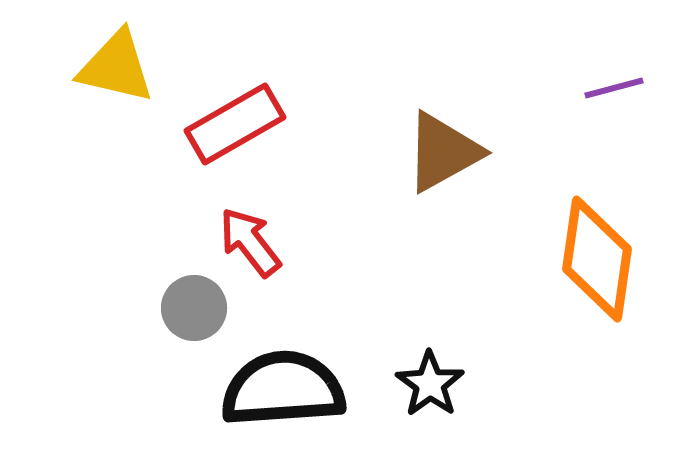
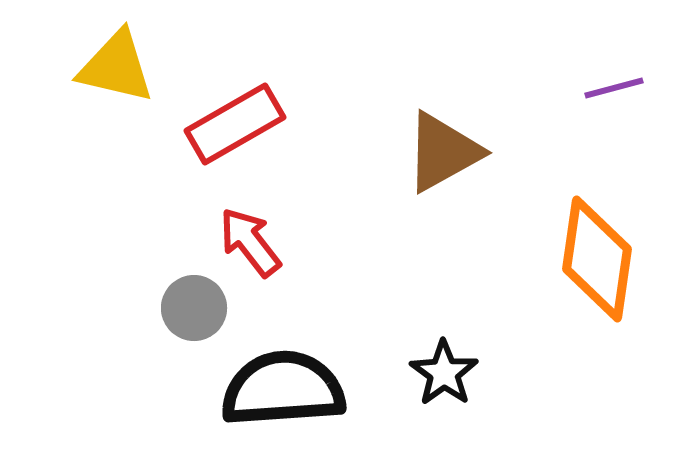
black star: moved 14 px right, 11 px up
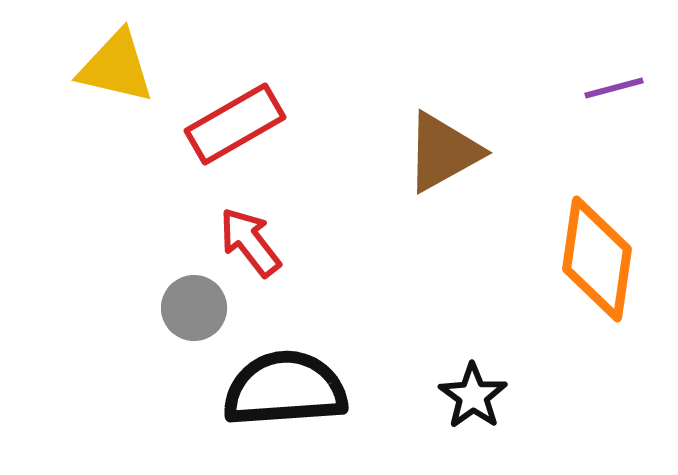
black star: moved 29 px right, 23 px down
black semicircle: moved 2 px right
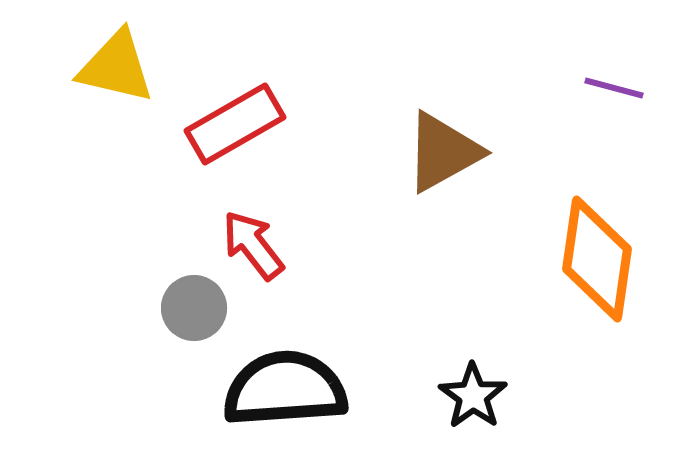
purple line: rotated 30 degrees clockwise
red arrow: moved 3 px right, 3 px down
